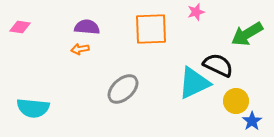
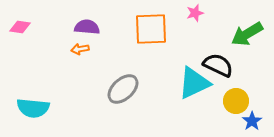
pink star: moved 1 px left, 1 px down
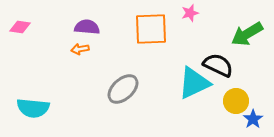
pink star: moved 5 px left
blue star: moved 1 px right, 2 px up
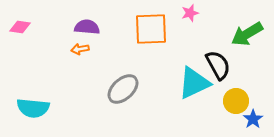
black semicircle: rotated 36 degrees clockwise
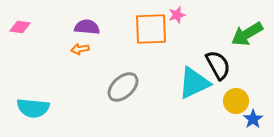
pink star: moved 13 px left, 2 px down
gray ellipse: moved 2 px up
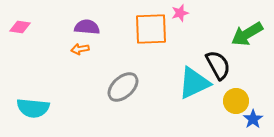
pink star: moved 3 px right, 2 px up
